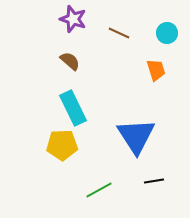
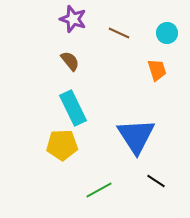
brown semicircle: rotated 10 degrees clockwise
orange trapezoid: moved 1 px right
black line: moved 2 px right; rotated 42 degrees clockwise
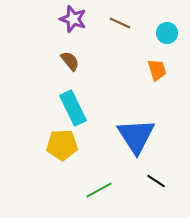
brown line: moved 1 px right, 10 px up
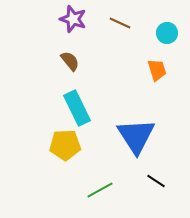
cyan rectangle: moved 4 px right
yellow pentagon: moved 3 px right
green line: moved 1 px right
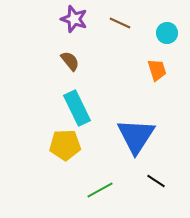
purple star: moved 1 px right
blue triangle: rotated 6 degrees clockwise
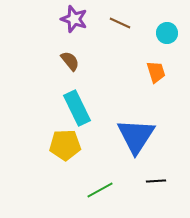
orange trapezoid: moved 1 px left, 2 px down
black line: rotated 36 degrees counterclockwise
